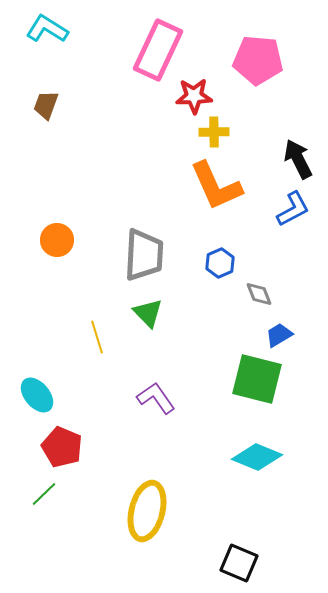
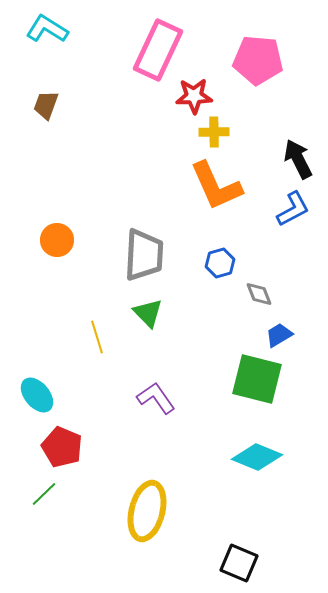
blue hexagon: rotated 8 degrees clockwise
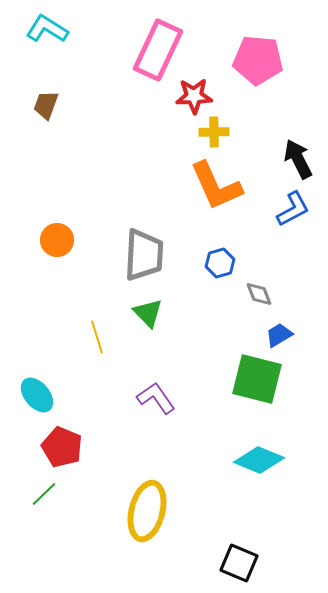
cyan diamond: moved 2 px right, 3 px down
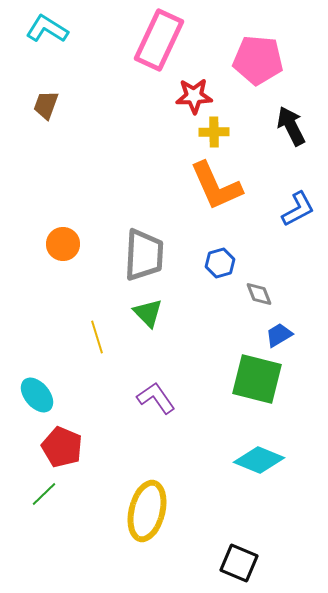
pink rectangle: moved 1 px right, 10 px up
black arrow: moved 7 px left, 33 px up
blue L-shape: moved 5 px right
orange circle: moved 6 px right, 4 px down
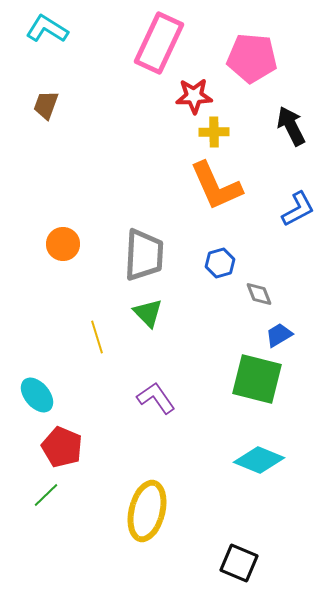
pink rectangle: moved 3 px down
pink pentagon: moved 6 px left, 2 px up
green line: moved 2 px right, 1 px down
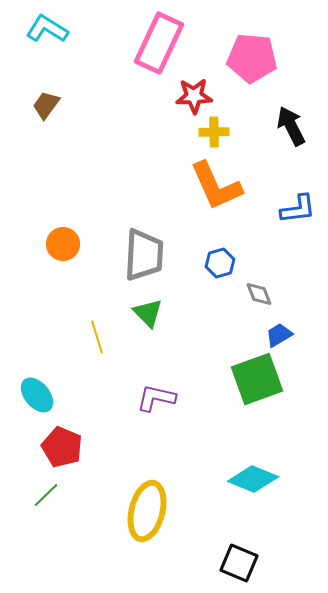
brown trapezoid: rotated 16 degrees clockwise
blue L-shape: rotated 21 degrees clockwise
green square: rotated 34 degrees counterclockwise
purple L-shape: rotated 42 degrees counterclockwise
cyan diamond: moved 6 px left, 19 px down
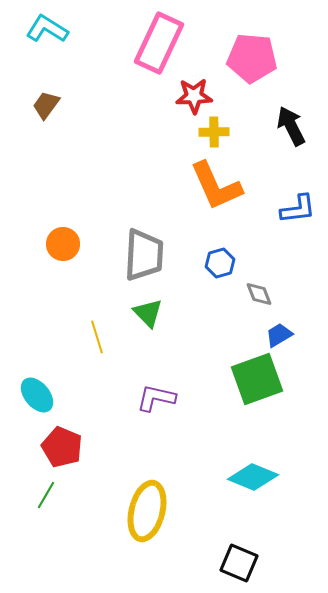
cyan diamond: moved 2 px up
green line: rotated 16 degrees counterclockwise
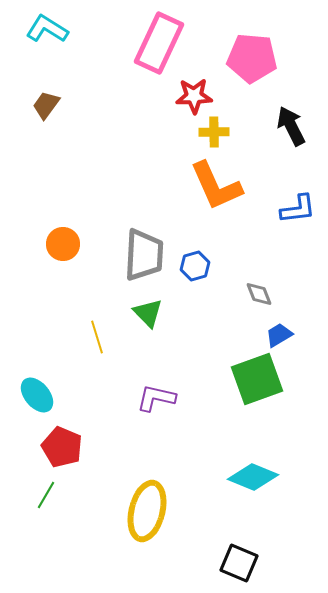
blue hexagon: moved 25 px left, 3 px down
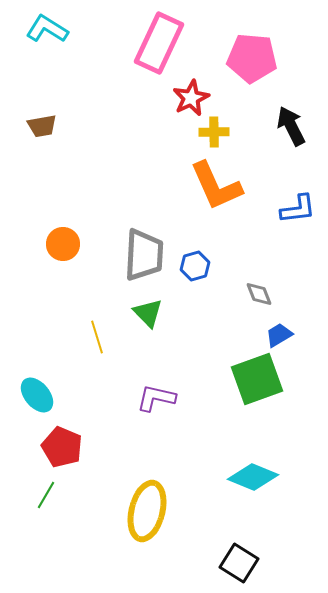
red star: moved 3 px left, 2 px down; rotated 24 degrees counterclockwise
brown trapezoid: moved 4 px left, 21 px down; rotated 136 degrees counterclockwise
black square: rotated 9 degrees clockwise
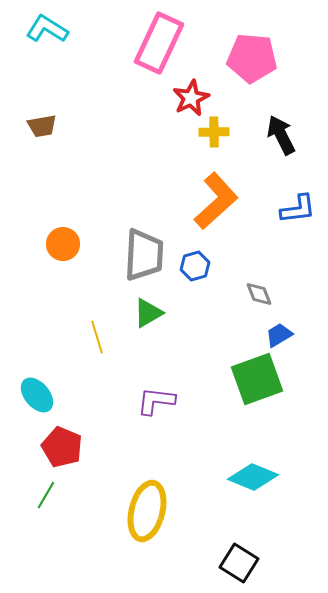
black arrow: moved 10 px left, 9 px down
orange L-shape: moved 15 px down; rotated 108 degrees counterclockwise
green triangle: rotated 44 degrees clockwise
purple L-shape: moved 3 px down; rotated 6 degrees counterclockwise
